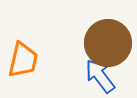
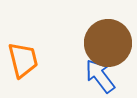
orange trapezoid: rotated 27 degrees counterclockwise
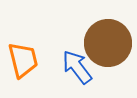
blue arrow: moved 23 px left, 9 px up
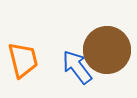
brown circle: moved 1 px left, 7 px down
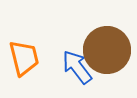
orange trapezoid: moved 1 px right, 2 px up
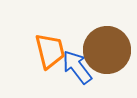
orange trapezoid: moved 26 px right, 7 px up
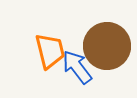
brown circle: moved 4 px up
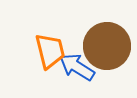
blue arrow: rotated 21 degrees counterclockwise
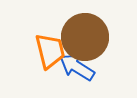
brown circle: moved 22 px left, 9 px up
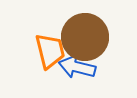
blue arrow: rotated 18 degrees counterclockwise
